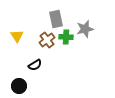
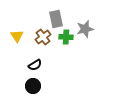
brown cross: moved 4 px left, 3 px up
black circle: moved 14 px right
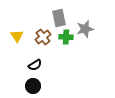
gray rectangle: moved 3 px right, 1 px up
